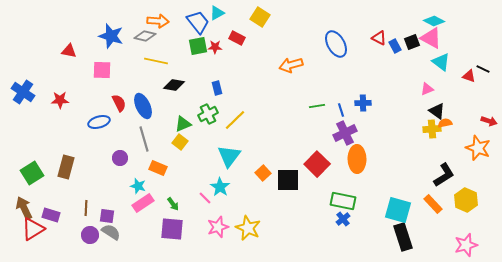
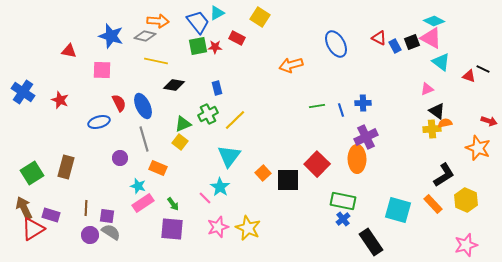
red star at (60, 100): rotated 24 degrees clockwise
purple cross at (345, 133): moved 21 px right, 4 px down
black rectangle at (403, 237): moved 32 px left, 5 px down; rotated 16 degrees counterclockwise
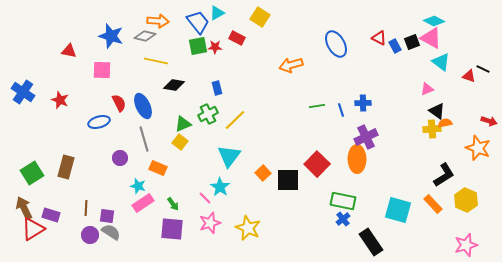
pink star at (218, 227): moved 8 px left, 4 px up
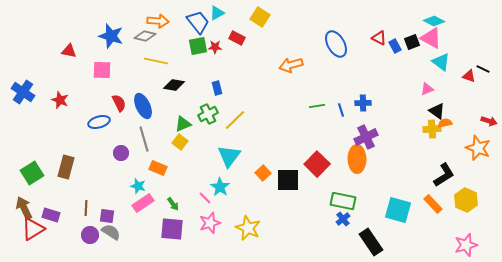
purple circle at (120, 158): moved 1 px right, 5 px up
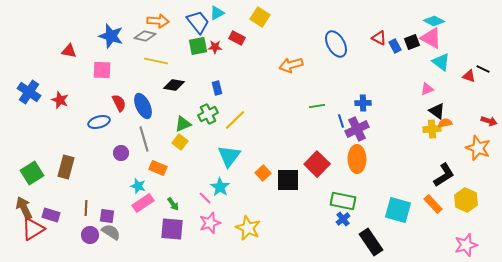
blue cross at (23, 92): moved 6 px right
blue line at (341, 110): moved 11 px down
purple cross at (366, 137): moved 9 px left, 8 px up
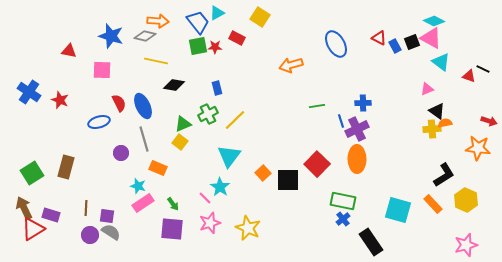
orange star at (478, 148): rotated 15 degrees counterclockwise
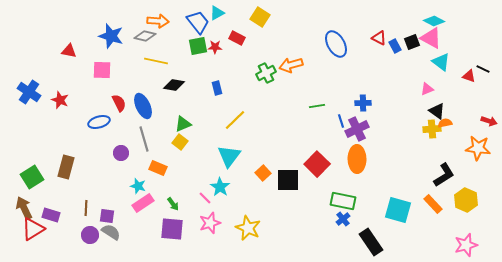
green cross at (208, 114): moved 58 px right, 41 px up
green square at (32, 173): moved 4 px down
